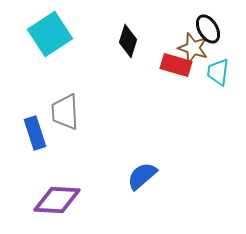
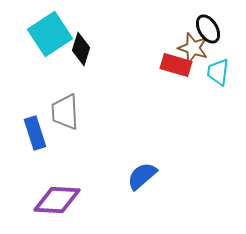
black diamond: moved 47 px left, 8 px down
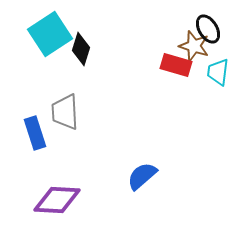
brown star: moved 1 px right, 2 px up
